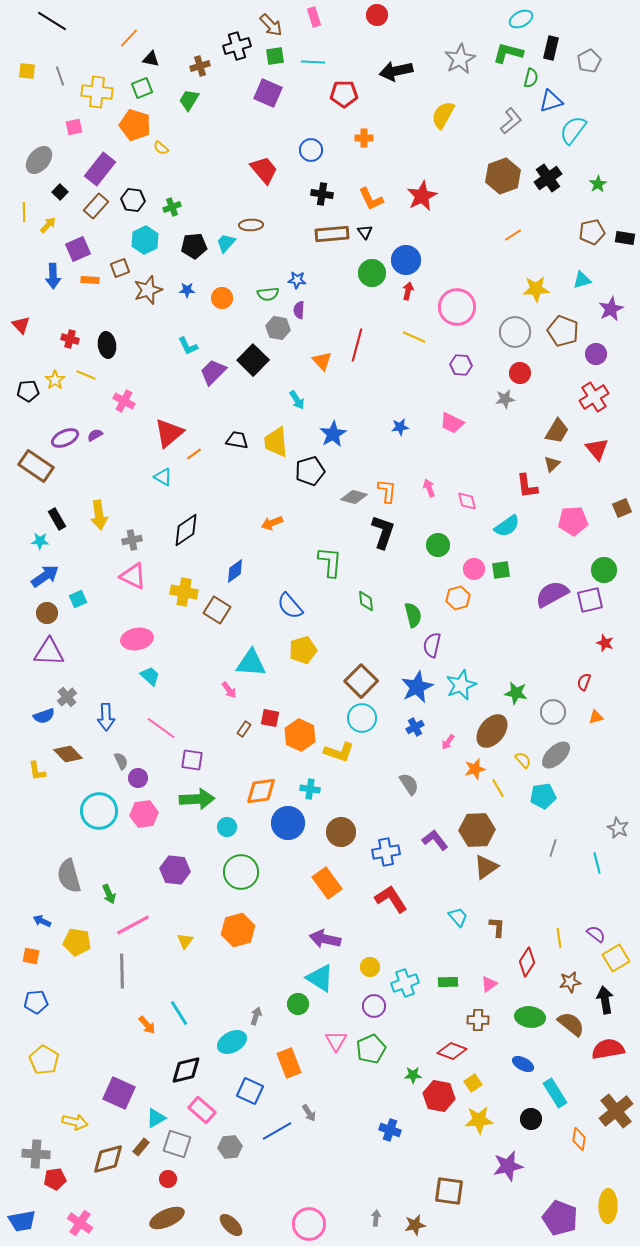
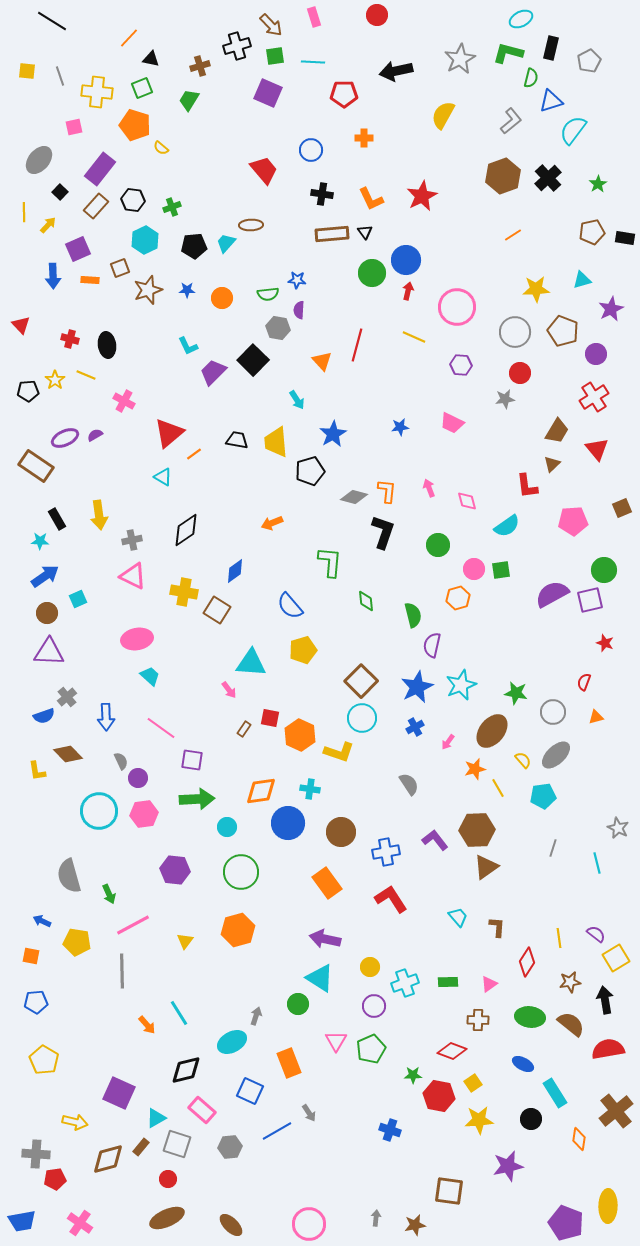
black cross at (548, 178): rotated 8 degrees counterclockwise
purple pentagon at (560, 1218): moved 6 px right, 5 px down
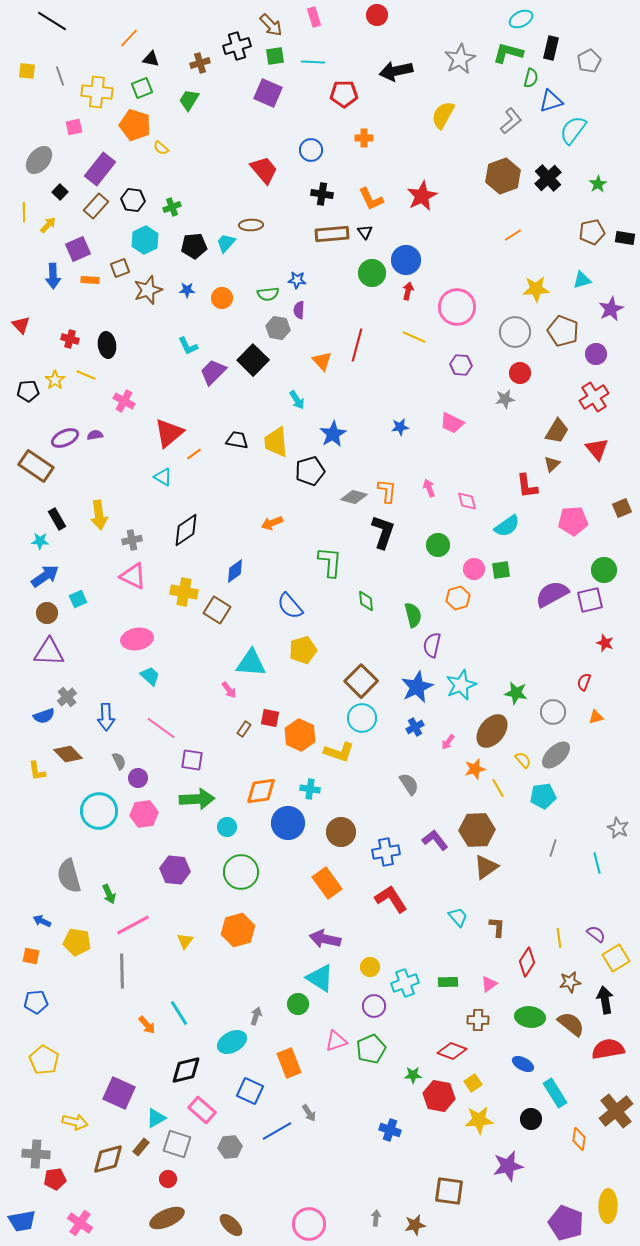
brown cross at (200, 66): moved 3 px up
purple semicircle at (95, 435): rotated 21 degrees clockwise
gray semicircle at (121, 761): moved 2 px left
pink triangle at (336, 1041): rotated 40 degrees clockwise
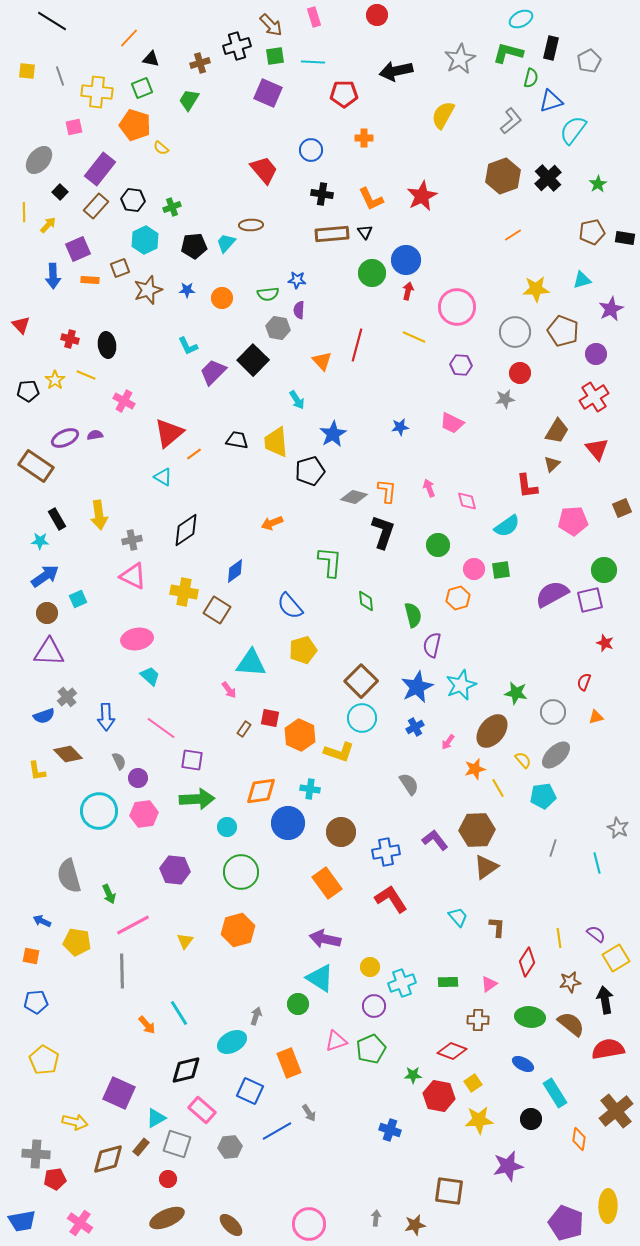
cyan cross at (405, 983): moved 3 px left
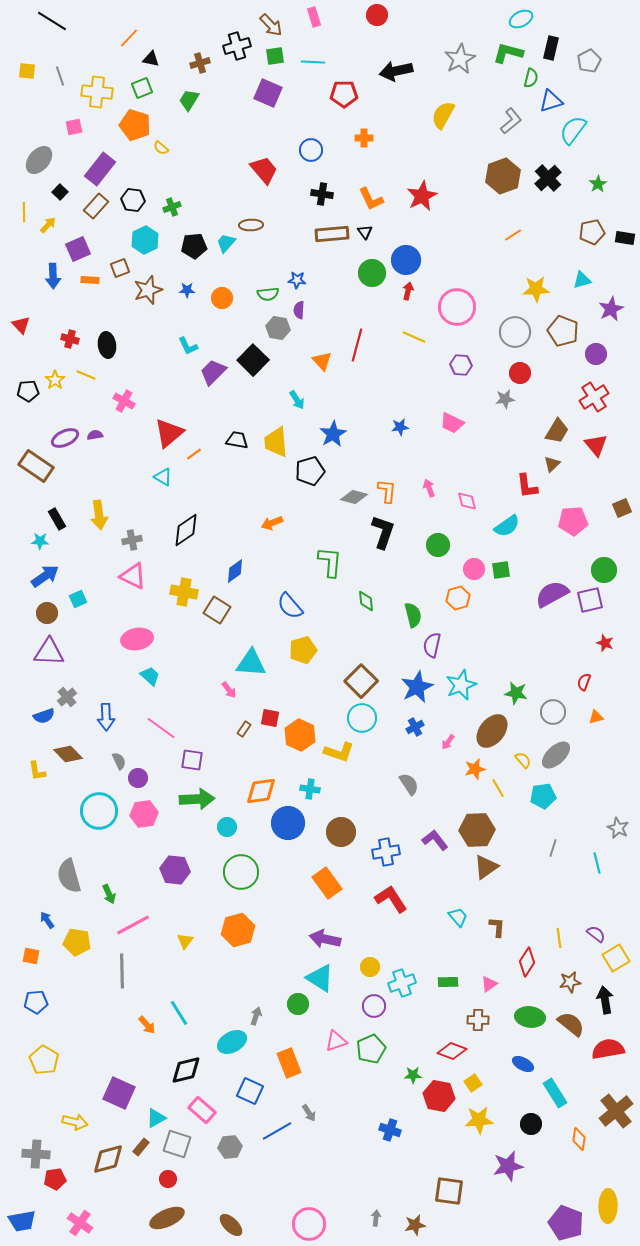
red triangle at (597, 449): moved 1 px left, 4 px up
blue arrow at (42, 921): moved 5 px right, 1 px up; rotated 30 degrees clockwise
black circle at (531, 1119): moved 5 px down
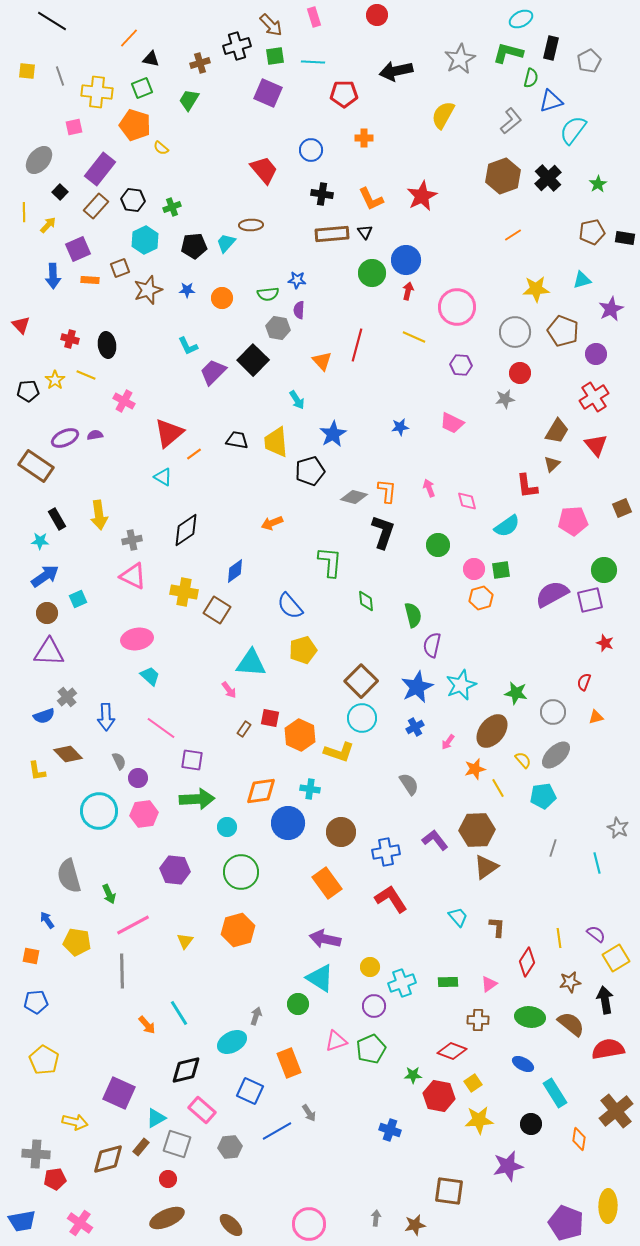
orange hexagon at (458, 598): moved 23 px right
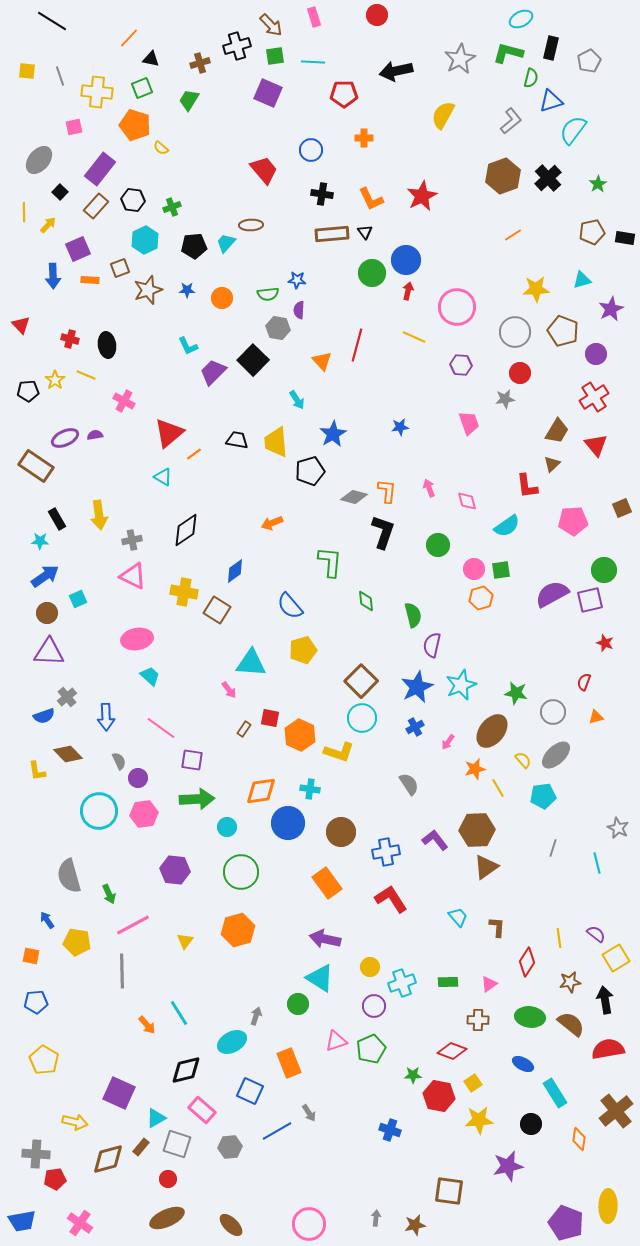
pink trapezoid at (452, 423): moved 17 px right; rotated 135 degrees counterclockwise
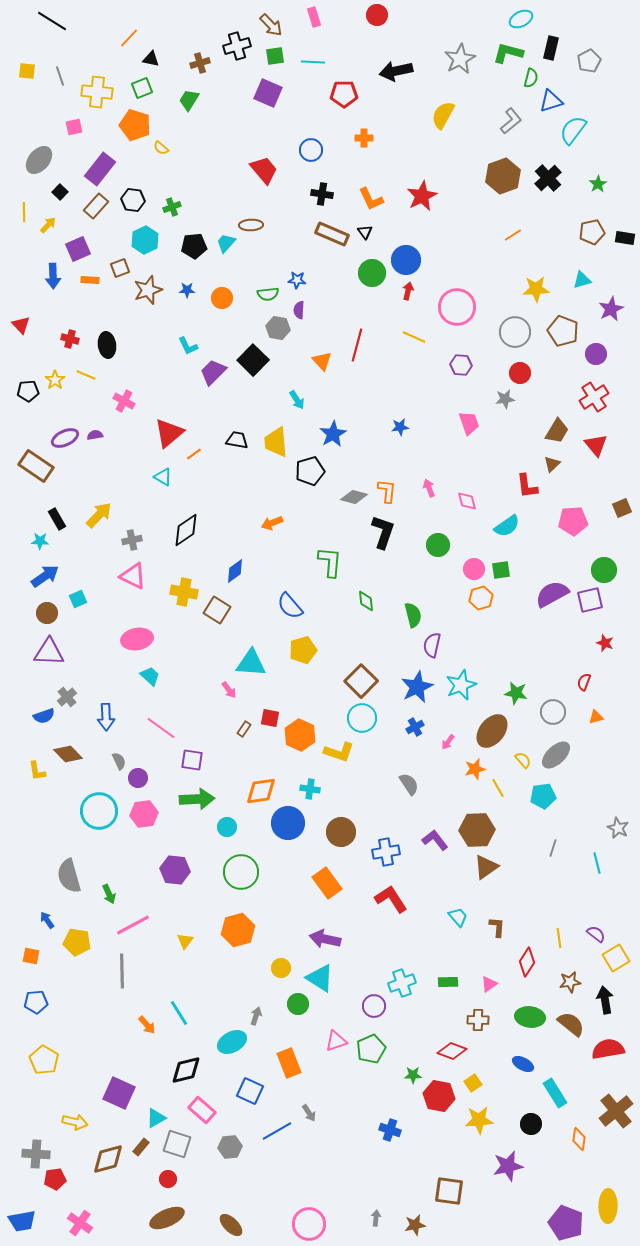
brown rectangle at (332, 234): rotated 28 degrees clockwise
yellow arrow at (99, 515): rotated 128 degrees counterclockwise
yellow circle at (370, 967): moved 89 px left, 1 px down
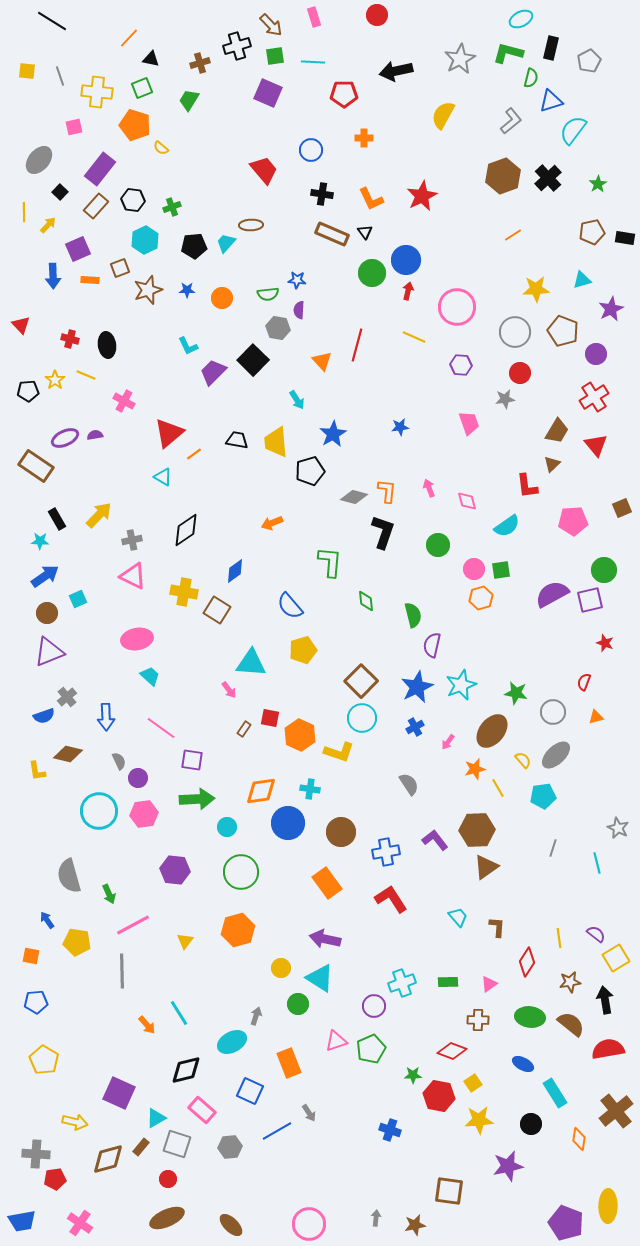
purple triangle at (49, 652): rotated 24 degrees counterclockwise
brown diamond at (68, 754): rotated 32 degrees counterclockwise
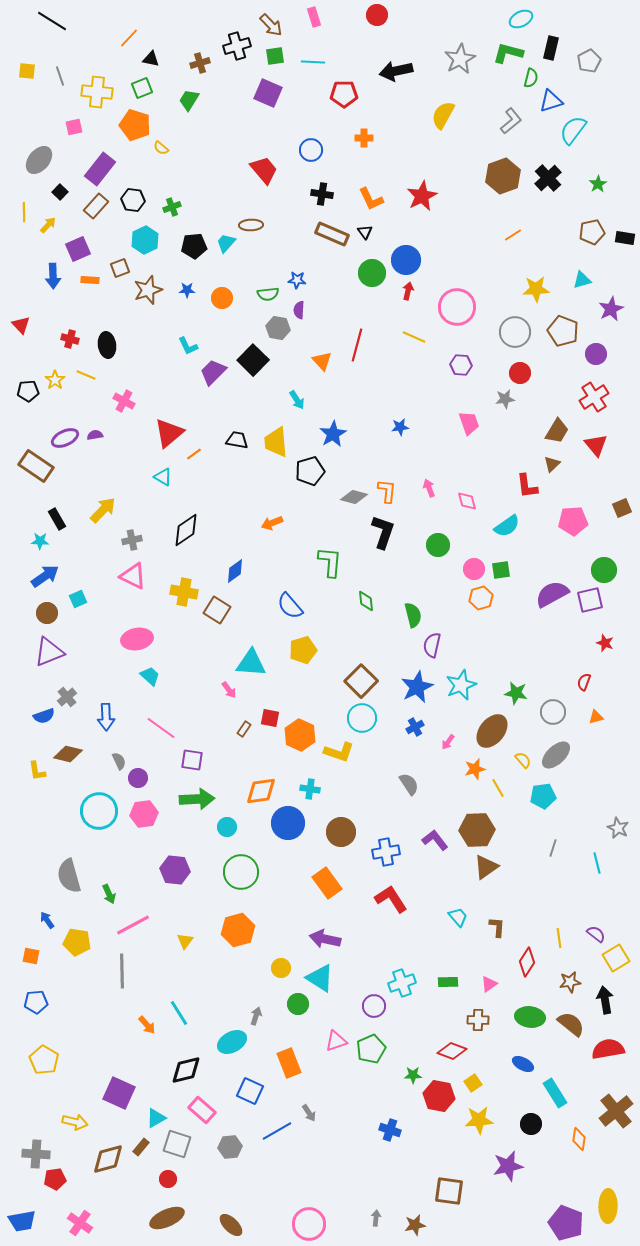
yellow arrow at (99, 515): moved 4 px right, 5 px up
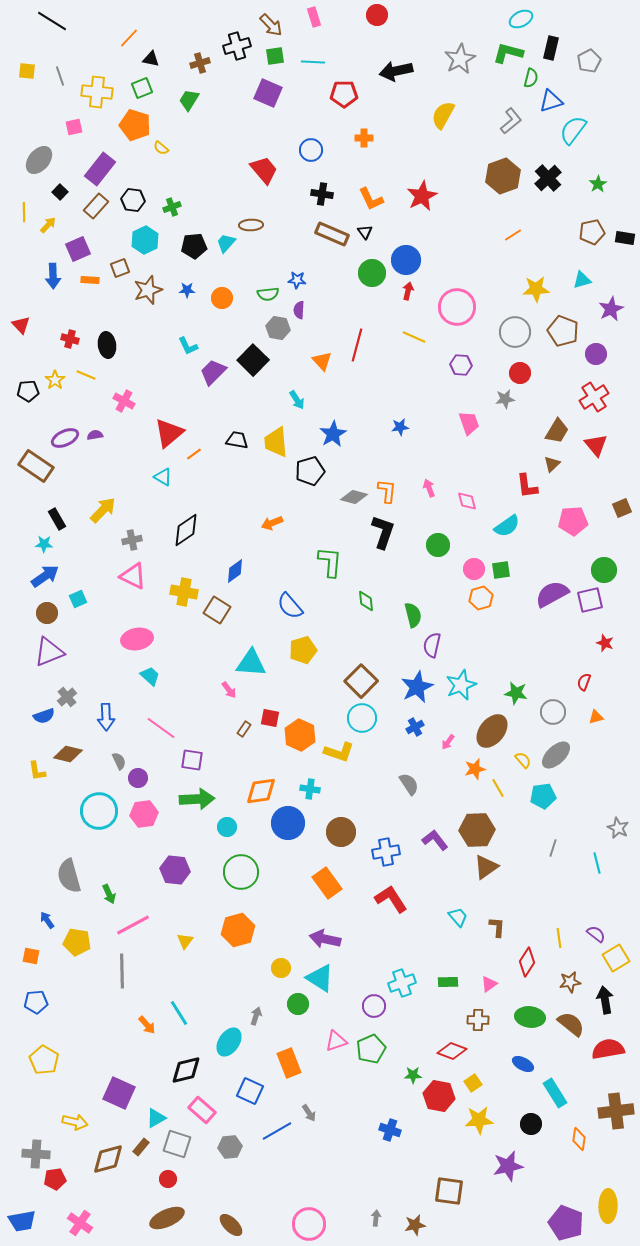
cyan star at (40, 541): moved 4 px right, 3 px down
cyan ellipse at (232, 1042): moved 3 px left; rotated 28 degrees counterclockwise
brown cross at (616, 1111): rotated 32 degrees clockwise
